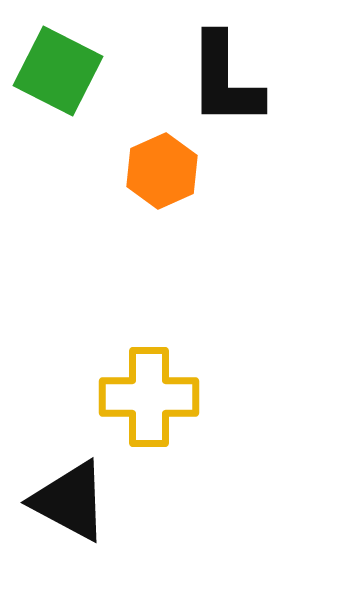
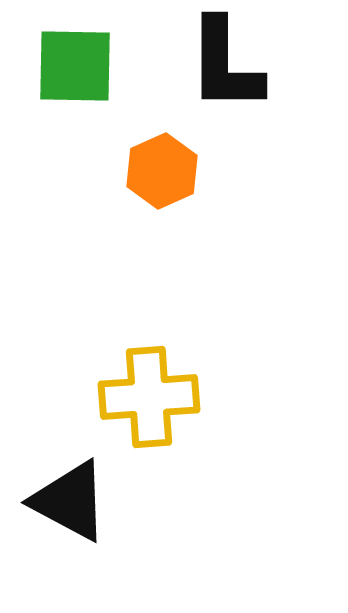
green square: moved 17 px right, 5 px up; rotated 26 degrees counterclockwise
black L-shape: moved 15 px up
yellow cross: rotated 4 degrees counterclockwise
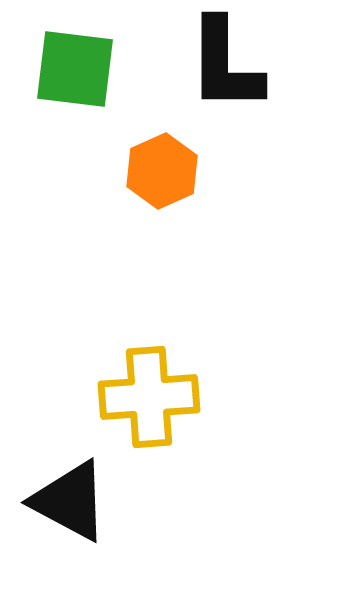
green square: moved 3 px down; rotated 6 degrees clockwise
